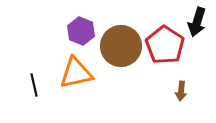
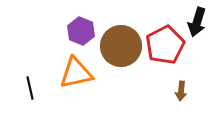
red pentagon: rotated 12 degrees clockwise
black line: moved 4 px left, 3 px down
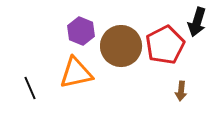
black line: rotated 10 degrees counterclockwise
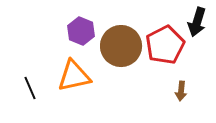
orange triangle: moved 2 px left, 3 px down
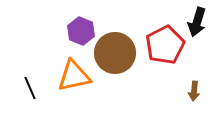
brown circle: moved 6 px left, 7 px down
brown arrow: moved 13 px right
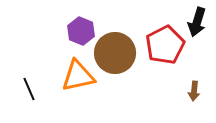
orange triangle: moved 4 px right
black line: moved 1 px left, 1 px down
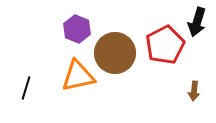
purple hexagon: moved 4 px left, 2 px up
black line: moved 3 px left, 1 px up; rotated 40 degrees clockwise
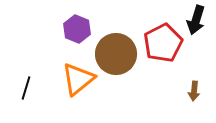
black arrow: moved 1 px left, 2 px up
red pentagon: moved 2 px left, 2 px up
brown circle: moved 1 px right, 1 px down
orange triangle: moved 3 px down; rotated 27 degrees counterclockwise
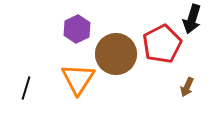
black arrow: moved 4 px left, 1 px up
purple hexagon: rotated 12 degrees clockwise
red pentagon: moved 1 px left, 1 px down
orange triangle: rotated 18 degrees counterclockwise
brown arrow: moved 7 px left, 4 px up; rotated 18 degrees clockwise
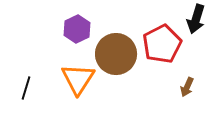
black arrow: moved 4 px right
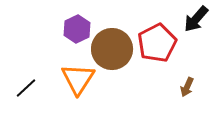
black arrow: rotated 24 degrees clockwise
red pentagon: moved 5 px left, 1 px up
brown circle: moved 4 px left, 5 px up
black line: rotated 30 degrees clockwise
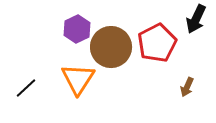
black arrow: rotated 16 degrees counterclockwise
brown circle: moved 1 px left, 2 px up
